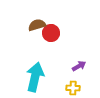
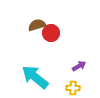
cyan arrow: rotated 64 degrees counterclockwise
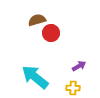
brown semicircle: moved 5 px up
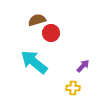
purple arrow: moved 4 px right; rotated 16 degrees counterclockwise
cyan arrow: moved 1 px left, 15 px up
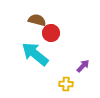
brown semicircle: rotated 30 degrees clockwise
cyan arrow: moved 1 px right, 8 px up
yellow cross: moved 7 px left, 4 px up
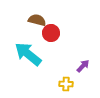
cyan arrow: moved 7 px left
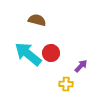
red circle: moved 20 px down
purple arrow: moved 2 px left
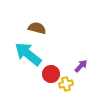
brown semicircle: moved 8 px down
red circle: moved 21 px down
yellow cross: rotated 16 degrees counterclockwise
